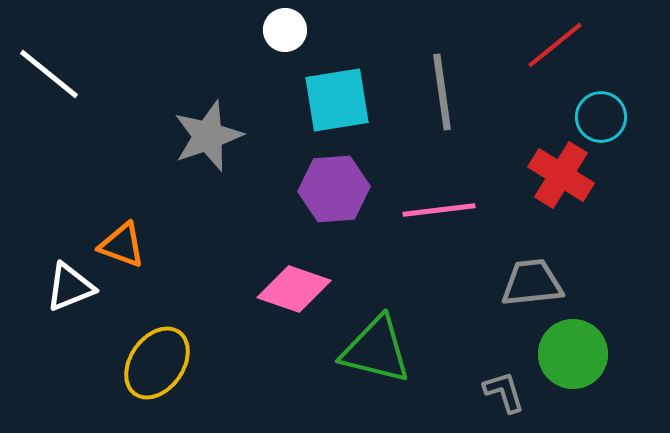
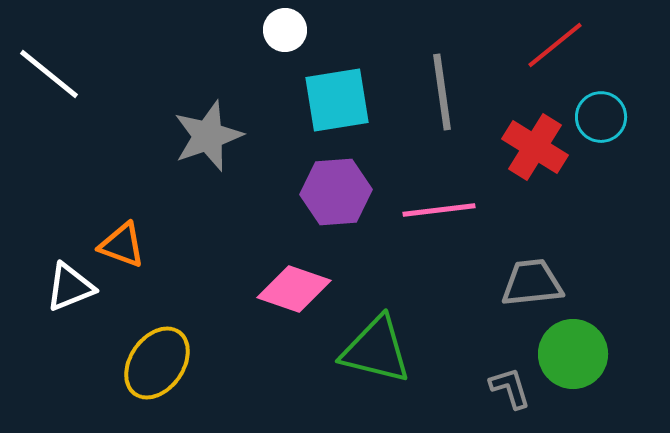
red cross: moved 26 px left, 28 px up
purple hexagon: moved 2 px right, 3 px down
gray L-shape: moved 6 px right, 4 px up
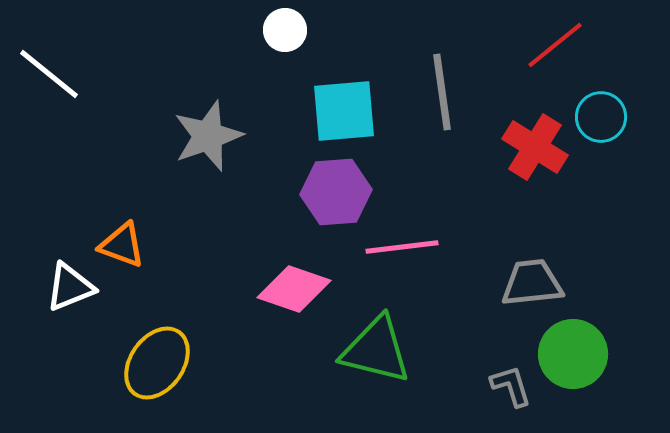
cyan square: moved 7 px right, 11 px down; rotated 4 degrees clockwise
pink line: moved 37 px left, 37 px down
gray L-shape: moved 1 px right, 2 px up
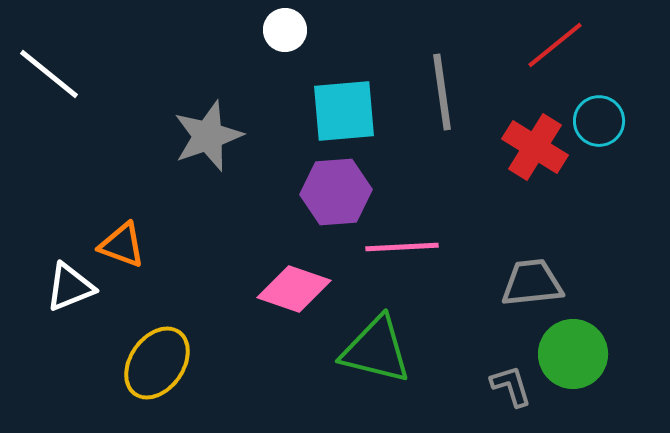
cyan circle: moved 2 px left, 4 px down
pink line: rotated 4 degrees clockwise
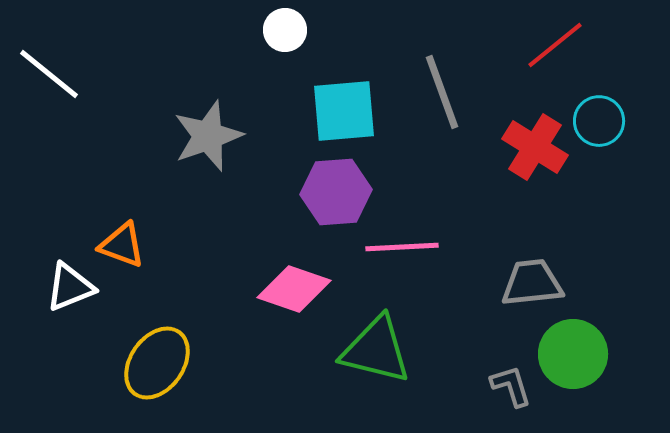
gray line: rotated 12 degrees counterclockwise
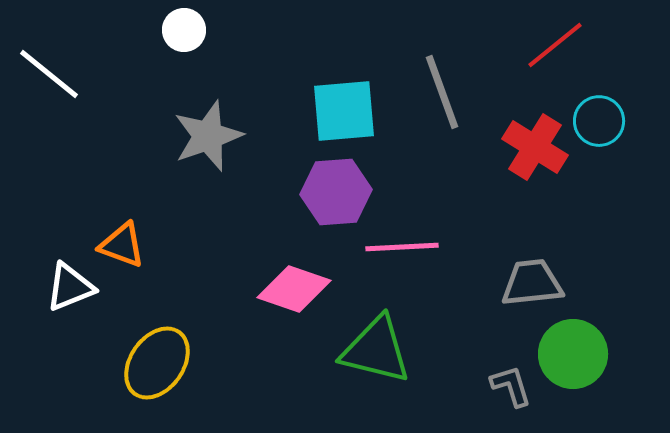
white circle: moved 101 px left
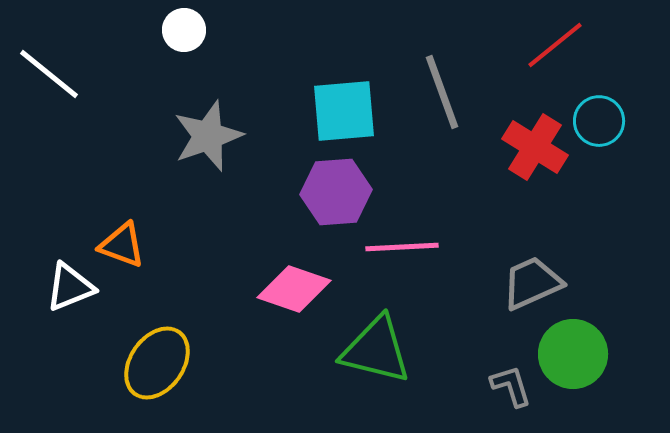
gray trapezoid: rotated 18 degrees counterclockwise
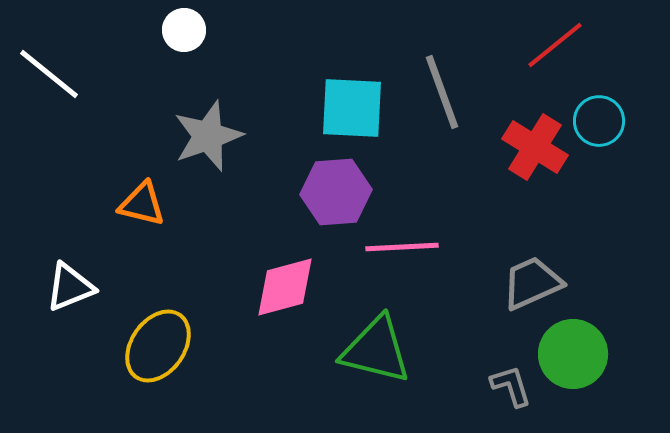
cyan square: moved 8 px right, 3 px up; rotated 8 degrees clockwise
orange triangle: moved 20 px right, 41 px up; rotated 6 degrees counterclockwise
pink diamond: moved 9 px left, 2 px up; rotated 34 degrees counterclockwise
yellow ellipse: moved 1 px right, 17 px up
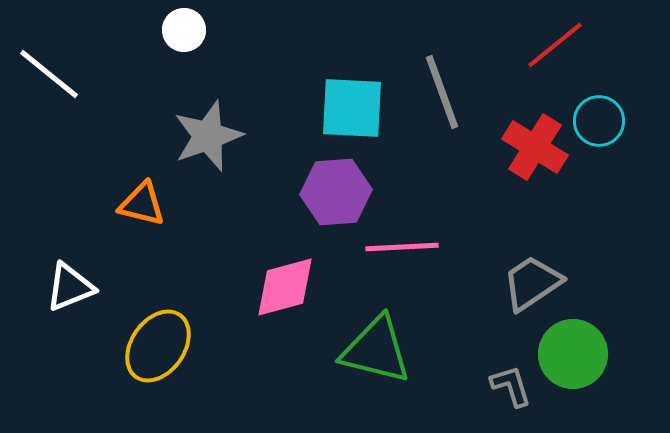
gray trapezoid: rotated 10 degrees counterclockwise
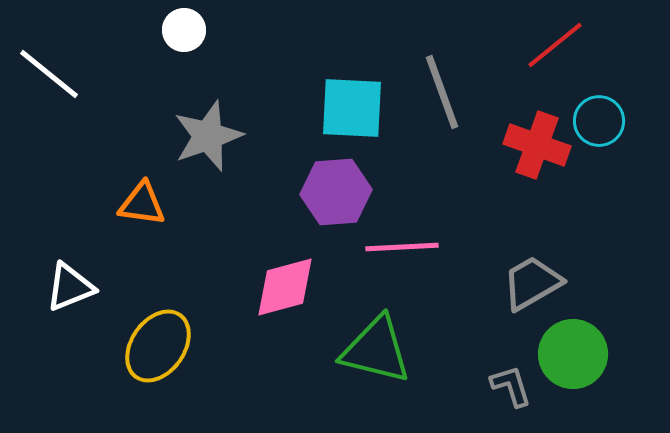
red cross: moved 2 px right, 2 px up; rotated 12 degrees counterclockwise
orange triangle: rotated 6 degrees counterclockwise
gray trapezoid: rotated 4 degrees clockwise
